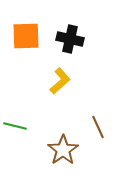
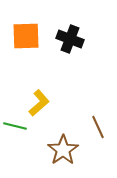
black cross: rotated 8 degrees clockwise
yellow L-shape: moved 21 px left, 22 px down
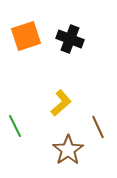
orange square: rotated 16 degrees counterclockwise
yellow L-shape: moved 22 px right
green line: rotated 50 degrees clockwise
brown star: moved 5 px right
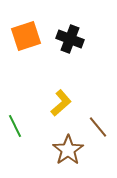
brown line: rotated 15 degrees counterclockwise
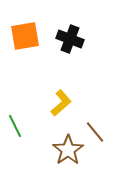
orange square: moved 1 px left; rotated 8 degrees clockwise
brown line: moved 3 px left, 5 px down
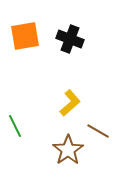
yellow L-shape: moved 9 px right
brown line: moved 3 px right, 1 px up; rotated 20 degrees counterclockwise
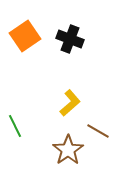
orange square: rotated 24 degrees counterclockwise
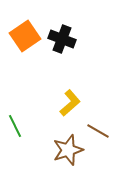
black cross: moved 8 px left
brown star: rotated 16 degrees clockwise
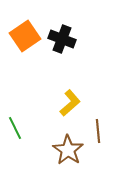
green line: moved 2 px down
brown line: rotated 55 degrees clockwise
brown star: rotated 20 degrees counterclockwise
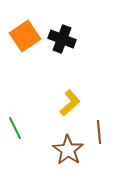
brown line: moved 1 px right, 1 px down
